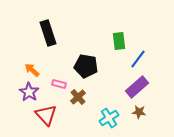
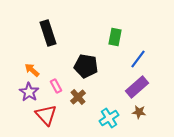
green rectangle: moved 4 px left, 4 px up; rotated 18 degrees clockwise
pink rectangle: moved 3 px left, 2 px down; rotated 48 degrees clockwise
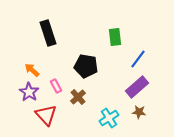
green rectangle: rotated 18 degrees counterclockwise
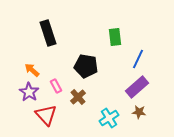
blue line: rotated 12 degrees counterclockwise
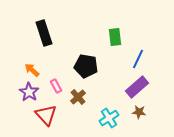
black rectangle: moved 4 px left
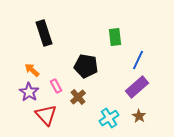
blue line: moved 1 px down
brown star: moved 4 px down; rotated 24 degrees clockwise
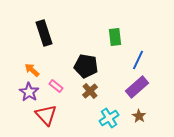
pink rectangle: rotated 24 degrees counterclockwise
brown cross: moved 12 px right, 6 px up
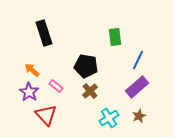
brown star: rotated 16 degrees clockwise
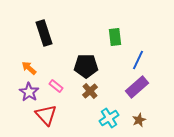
black pentagon: rotated 10 degrees counterclockwise
orange arrow: moved 3 px left, 2 px up
brown star: moved 4 px down
